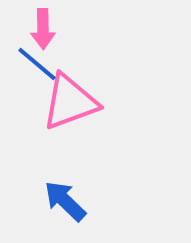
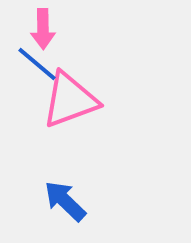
pink triangle: moved 2 px up
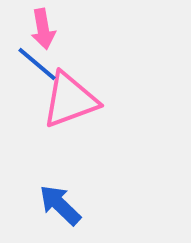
pink arrow: rotated 9 degrees counterclockwise
blue arrow: moved 5 px left, 4 px down
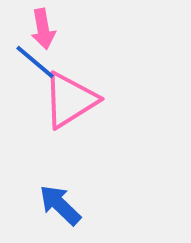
blue line: moved 2 px left, 2 px up
pink triangle: rotated 12 degrees counterclockwise
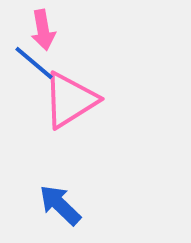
pink arrow: moved 1 px down
blue line: moved 1 px left, 1 px down
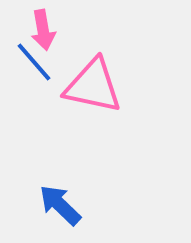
blue line: moved 1 px up; rotated 9 degrees clockwise
pink triangle: moved 23 px right, 14 px up; rotated 44 degrees clockwise
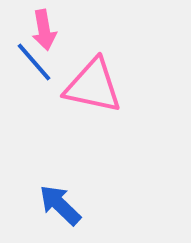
pink arrow: moved 1 px right
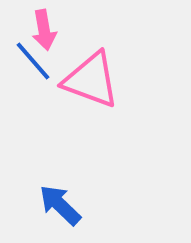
blue line: moved 1 px left, 1 px up
pink triangle: moved 2 px left, 6 px up; rotated 8 degrees clockwise
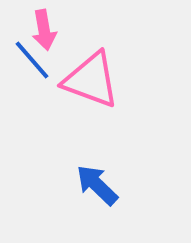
blue line: moved 1 px left, 1 px up
blue arrow: moved 37 px right, 20 px up
